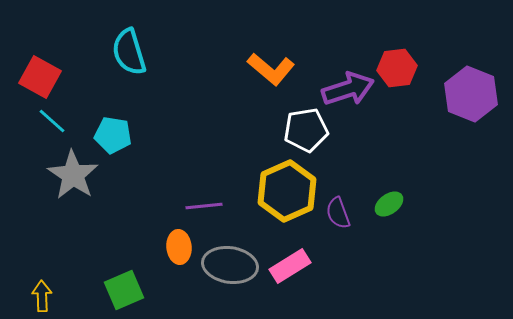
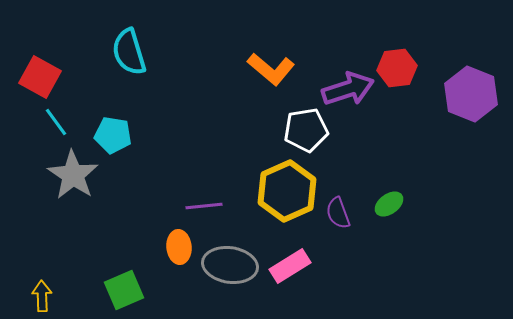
cyan line: moved 4 px right, 1 px down; rotated 12 degrees clockwise
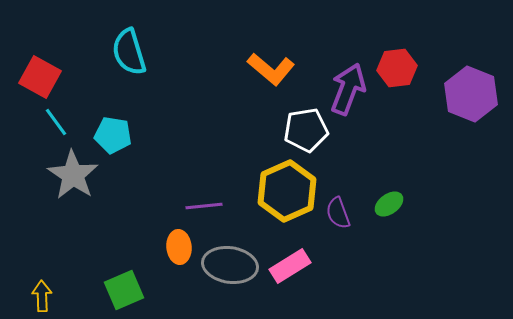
purple arrow: rotated 51 degrees counterclockwise
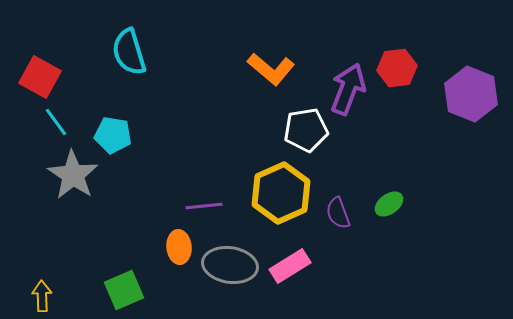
yellow hexagon: moved 6 px left, 2 px down
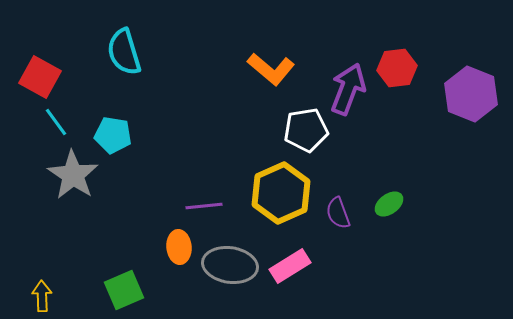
cyan semicircle: moved 5 px left
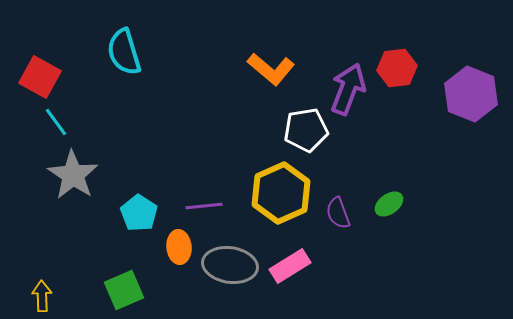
cyan pentagon: moved 26 px right, 78 px down; rotated 24 degrees clockwise
